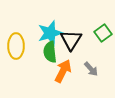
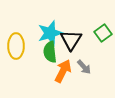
gray arrow: moved 7 px left, 2 px up
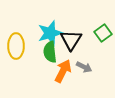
gray arrow: rotated 21 degrees counterclockwise
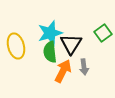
black triangle: moved 4 px down
yellow ellipse: rotated 15 degrees counterclockwise
gray arrow: rotated 56 degrees clockwise
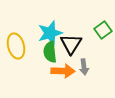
green square: moved 3 px up
orange arrow: rotated 65 degrees clockwise
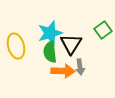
gray arrow: moved 4 px left
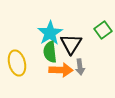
cyan star: rotated 15 degrees counterclockwise
yellow ellipse: moved 1 px right, 17 px down
orange arrow: moved 2 px left, 1 px up
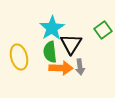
cyan star: moved 2 px right, 5 px up
yellow ellipse: moved 2 px right, 6 px up
orange arrow: moved 2 px up
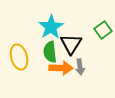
cyan star: moved 1 px left, 1 px up
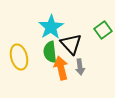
black triangle: rotated 15 degrees counterclockwise
orange arrow: rotated 105 degrees counterclockwise
